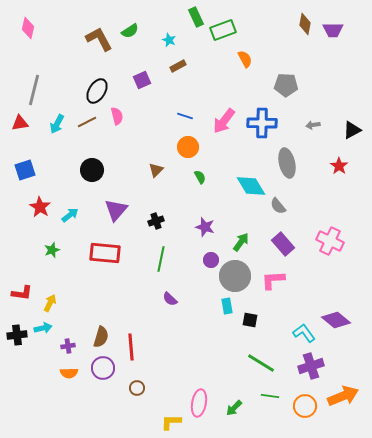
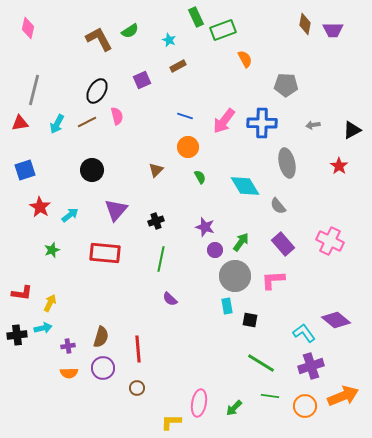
cyan diamond at (251, 186): moved 6 px left
purple circle at (211, 260): moved 4 px right, 10 px up
red line at (131, 347): moved 7 px right, 2 px down
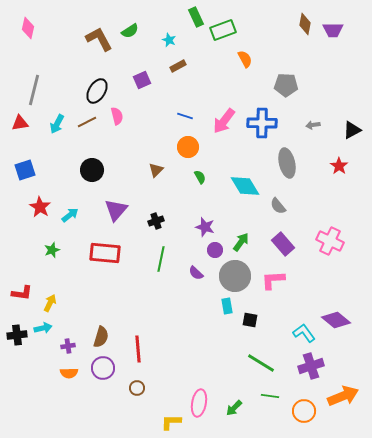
purple semicircle at (170, 299): moved 26 px right, 26 px up
orange circle at (305, 406): moved 1 px left, 5 px down
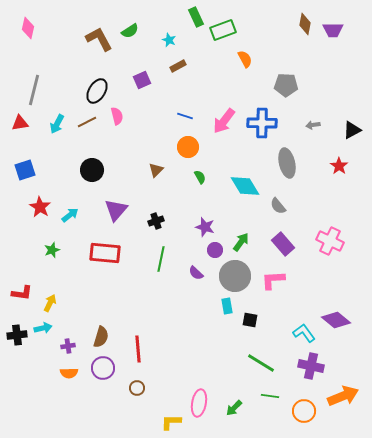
purple cross at (311, 366): rotated 30 degrees clockwise
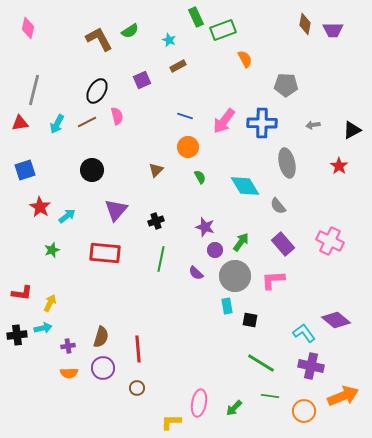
cyan arrow at (70, 215): moved 3 px left, 1 px down
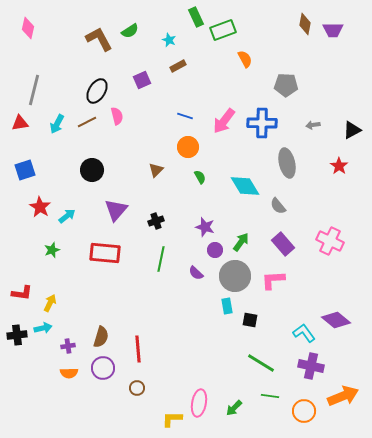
yellow L-shape at (171, 422): moved 1 px right, 3 px up
